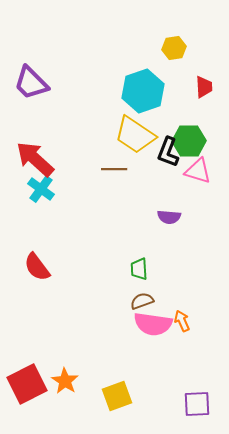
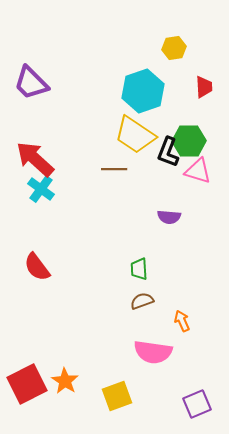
pink semicircle: moved 28 px down
purple square: rotated 20 degrees counterclockwise
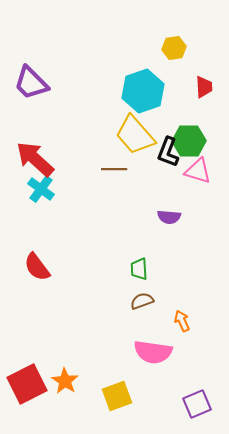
yellow trapezoid: rotated 15 degrees clockwise
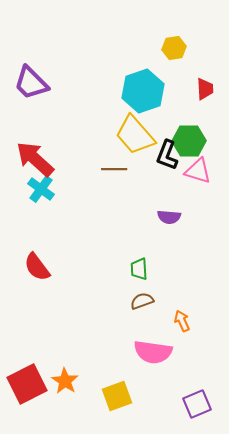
red trapezoid: moved 1 px right, 2 px down
black L-shape: moved 1 px left, 3 px down
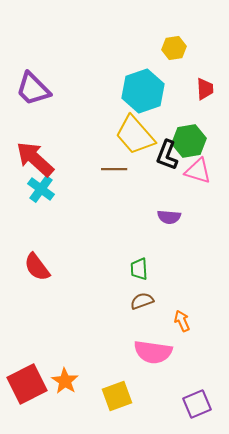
purple trapezoid: moved 2 px right, 6 px down
green hexagon: rotated 8 degrees counterclockwise
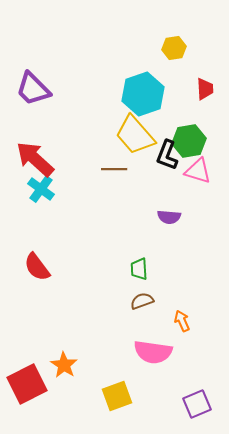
cyan hexagon: moved 3 px down
orange star: moved 1 px left, 16 px up
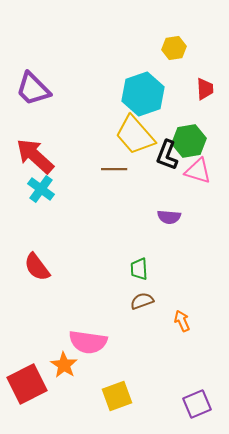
red arrow: moved 3 px up
pink semicircle: moved 65 px left, 10 px up
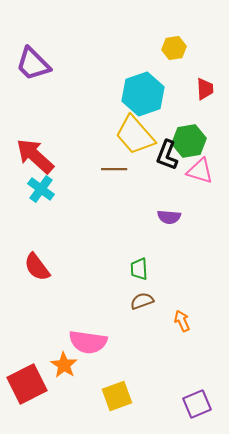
purple trapezoid: moved 25 px up
pink triangle: moved 2 px right
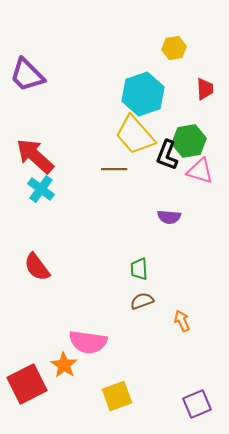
purple trapezoid: moved 6 px left, 11 px down
